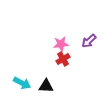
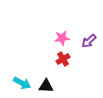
pink star: moved 1 px right, 6 px up
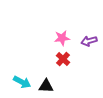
purple arrow: rotated 28 degrees clockwise
red cross: rotated 16 degrees counterclockwise
cyan arrow: moved 1 px up
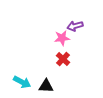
purple arrow: moved 14 px left, 15 px up
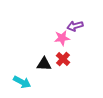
black triangle: moved 2 px left, 22 px up
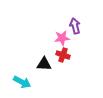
purple arrow: rotated 91 degrees clockwise
red cross: moved 4 px up; rotated 24 degrees counterclockwise
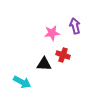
pink star: moved 10 px left, 5 px up
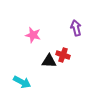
purple arrow: moved 1 px right, 2 px down
pink star: moved 19 px left, 2 px down; rotated 21 degrees clockwise
black triangle: moved 5 px right, 3 px up
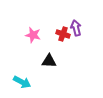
red cross: moved 21 px up
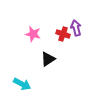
pink star: moved 1 px up
black triangle: moved 1 px left, 2 px up; rotated 35 degrees counterclockwise
cyan arrow: moved 2 px down
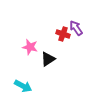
purple arrow: rotated 21 degrees counterclockwise
pink star: moved 3 px left, 13 px down
cyan arrow: moved 1 px right, 2 px down
